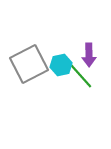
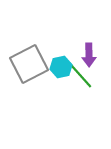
cyan hexagon: moved 2 px down
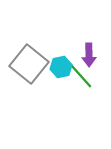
gray square: rotated 24 degrees counterclockwise
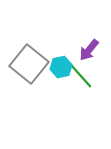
purple arrow: moved 5 px up; rotated 40 degrees clockwise
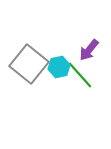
cyan hexagon: moved 2 px left
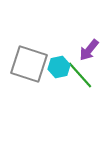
gray square: rotated 21 degrees counterclockwise
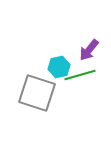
gray square: moved 8 px right, 29 px down
green line: rotated 64 degrees counterclockwise
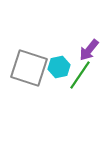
green line: rotated 40 degrees counterclockwise
gray square: moved 8 px left, 25 px up
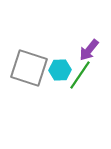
cyan hexagon: moved 1 px right, 3 px down; rotated 10 degrees clockwise
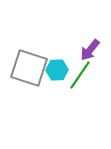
purple arrow: moved 1 px right
cyan hexagon: moved 3 px left
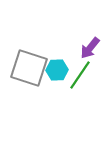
purple arrow: moved 2 px up
